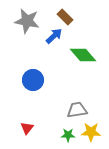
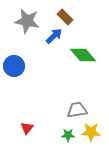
blue circle: moved 19 px left, 14 px up
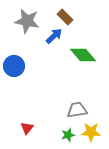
green star: rotated 16 degrees counterclockwise
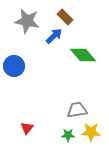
green star: rotated 16 degrees clockwise
